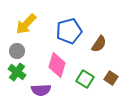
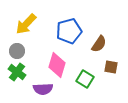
brown square: moved 11 px up; rotated 24 degrees counterclockwise
purple semicircle: moved 2 px right, 1 px up
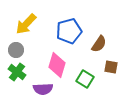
gray circle: moved 1 px left, 1 px up
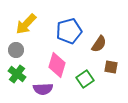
green cross: moved 2 px down
green square: rotated 24 degrees clockwise
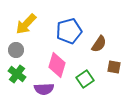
brown square: moved 3 px right
purple semicircle: moved 1 px right
